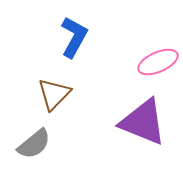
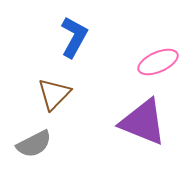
gray semicircle: rotated 12 degrees clockwise
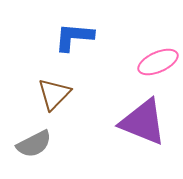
blue L-shape: rotated 114 degrees counterclockwise
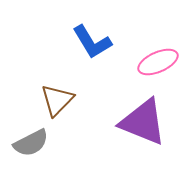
blue L-shape: moved 18 px right, 5 px down; rotated 126 degrees counterclockwise
brown triangle: moved 3 px right, 6 px down
gray semicircle: moved 3 px left, 1 px up
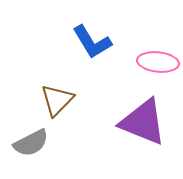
pink ellipse: rotated 30 degrees clockwise
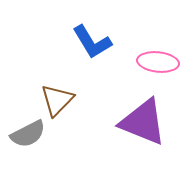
gray semicircle: moved 3 px left, 9 px up
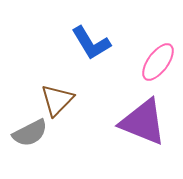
blue L-shape: moved 1 px left, 1 px down
pink ellipse: rotated 60 degrees counterclockwise
gray semicircle: moved 2 px right, 1 px up
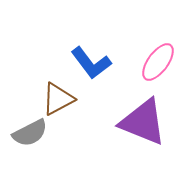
blue L-shape: moved 20 px down; rotated 6 degrees counterclockwise
brown triangle: moved 1 px right, 1 px up; rotated 18 degrees clockwise
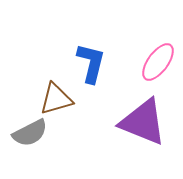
blue L-shape: rotated 129 degrees counterclockwise
brown triangle: moved 2 px left; rotated 12 degrees clockwise
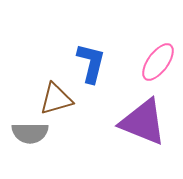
gray semicircle: rotated 27 degrees clockwise
